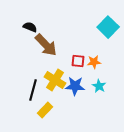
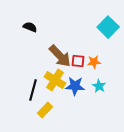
brown arrow: moved 14 px right, 11 px down
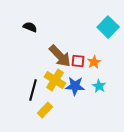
orange star: rotated 24 degrees counterclockwise
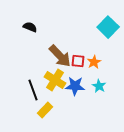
black line: rotated 35 degrees counterclockwise
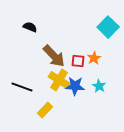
brown arrow: moved 6 px left
orange star: moved 4 px up
yellow cross: moved 4 px right
black line: moved 11 px left, 3 px up; rotated 50 degrees counterclockwise
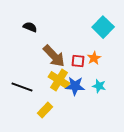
cyan square: moved 5 px left
cyan star: rotated 16 degrees counterclockwise
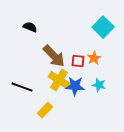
cyan star: moved 1 px up
